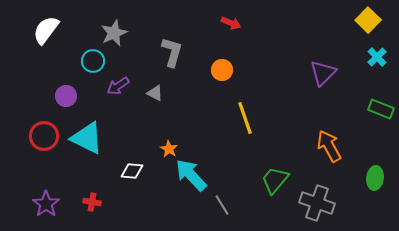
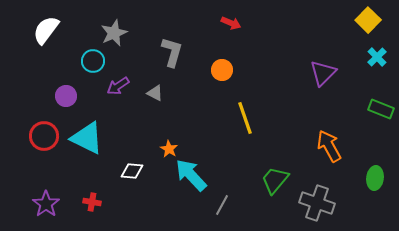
gray line: rotated 60 degrees clockwise
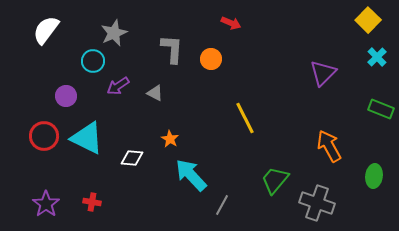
gray L-shape: moved 3 px up; rotated 12 degrees counterclockwise
orange circle: moved 11 px left, 11 px up
yellow line: rotated 8 degrees counterclockwise
orange star: moved 1 px right, 10 px up
white diamond: moved 13 px up
green ellipse: moved 1 px left, 2 px up
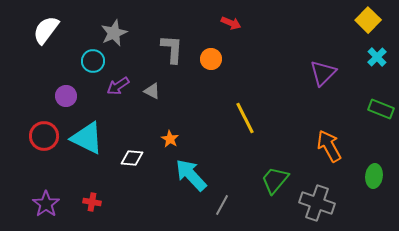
gray triangle: moved 3 px left, 2 px up
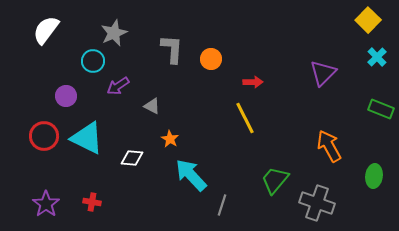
red arrow: moved 22 px right, 59 px down; rotated 24 degrees counterclockwise
gray triangle: moved 15 px down
gray line: rotated 10 degrees counterclockwise
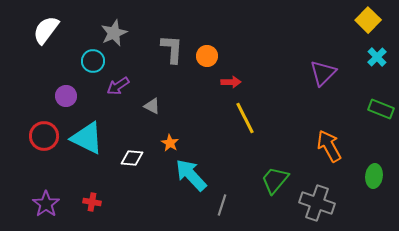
orange circle: moved 4 px left, 3 px up
red arrow: moved 22 px left
orange star: moved 4 px down
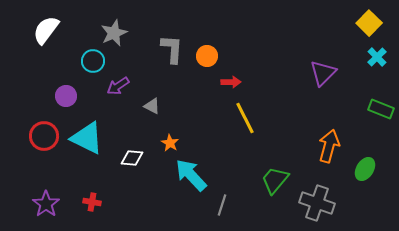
yellow square: moved 1 px right, 3 px down
orange arrow: rotated 44 degrees clockwise
green ellipse: moved 9 px left, 7 px up; rotated 25 degrees clockwise
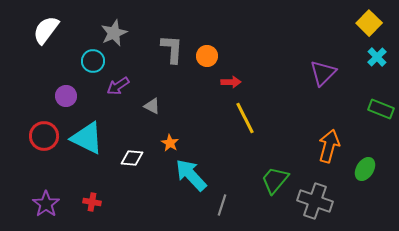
gray cross: moved 2 px left, 2 px up
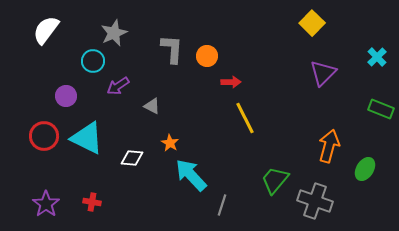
yellow square: moved 57 px left
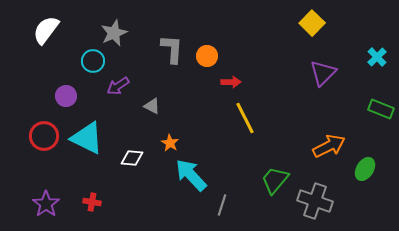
orange arrow: rotated 48 degrees clockwise
